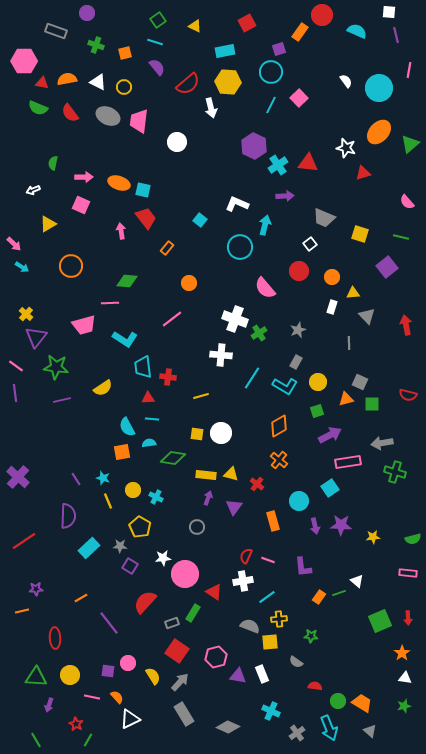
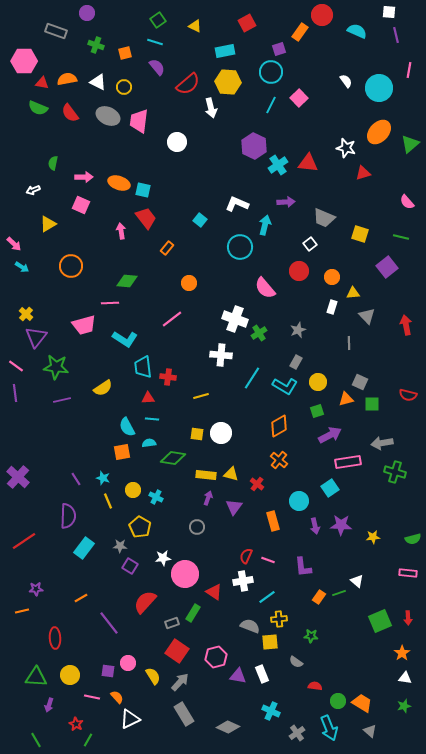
purple arrow at (285, 196): moved 1 px right, 6 px down
cyan rectangle at (89, 548): moved 5 px left; rotated 10 degrees counterclockwise
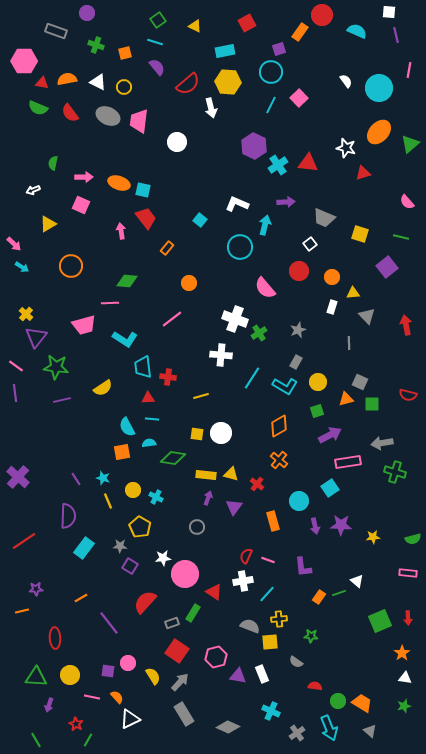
cyan line at (267, 597): moved 3 px up; rotated 12 degrees counterclockwise
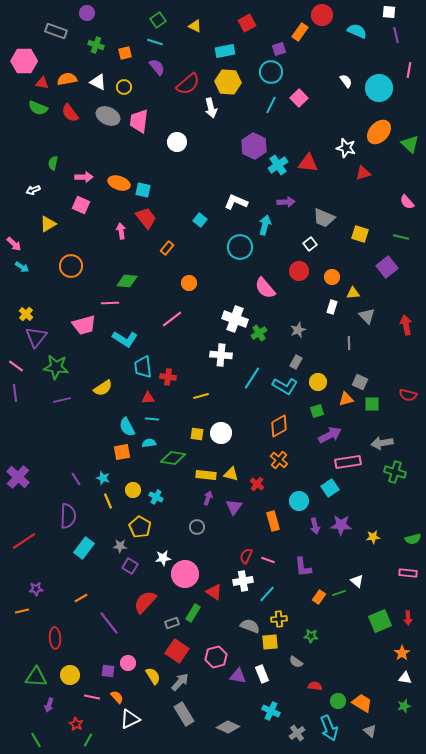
green triangle at (410, 144): rotated 36 degrees counterclockwise
white L-shape at (237, 204): moved 1 px left, 2 px up
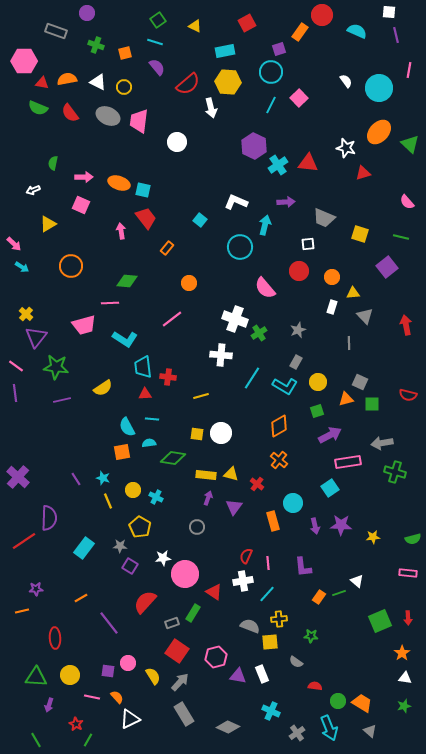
white square at (310, 244): moved 2 px left; rotated 32 degrees clockwise
gray triangle at (367, 316): moved 2 px left
red triangle at (148, 398): moved 3 px left, 4 px up
cyan circle at (299, 501): moved 6 px left, 2 px down
purple semicircle at (68, 516): moved 19 px left, 2 px down
pink line at (268, 560): moved 3 px down; rotated 64 degrees clockwise
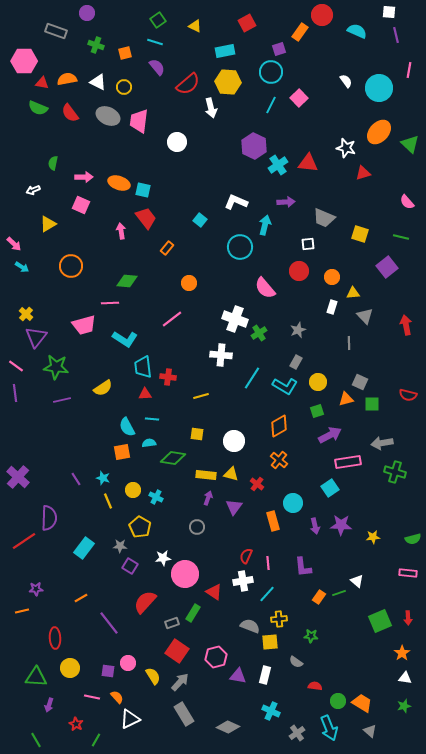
white circle at (221, 433): moved 13 px right, 8 px down
white rectangle at (262, 674): moved 3 px right, 1 px down; rotated 36 degrees clockwise
yellow circle at (70, 675): moved 7 px up
green line at (88, 740): moved 8 px right
